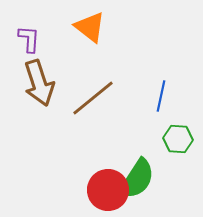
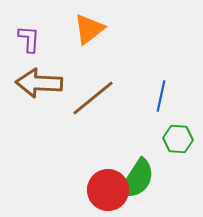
orange triangle: moved 1 px left, 2 px down; rotated 44 degrees clockwise
brown arrow: rotated 111 degrees clockwise
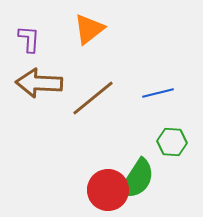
blue line: moved 3 px left, 3 px up; rotated 64 degrees clockwise
green hexagon: moved 6 px left, 3 px down
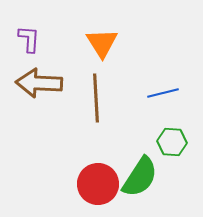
orange triangle: moved 13 px right, 14 px down; rotated 24 degrees counterclockwise
blue line: moved 5 px right
brown line: moved 3 px right; rotated 54 degrees counterclockwise
green semicircle: moved 3 px right, 2 px up
red circle: moved 10 px left, 6 px up
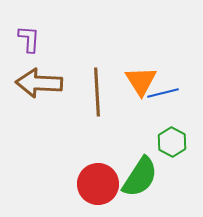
orange triangle: moved 39 px right, 38 px down
brown line: moved 1 px right, 6 px up
green hexagon: rotated 24 degrees clockwise
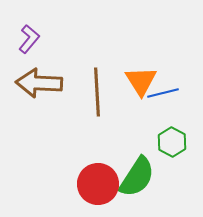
purple L-shape: rotated 36 degrees clockwise
green semicircle: moved 3 px left
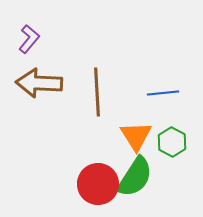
orange triangle: moved 5 px left, 55 px down
blue line: rotated 8 degrees clockwise
green semicircle: moved 2 px left
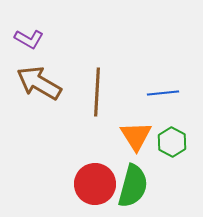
purple L-shape: rotated 80 degrees clockwise
brown arrow: rotated 27 degrees clockwise
brown line: rotated 6 degrees clockwise
green semicircle: moved 2 px left, 9 px down; rotated 18 degrees counterclockwise
red circle: moved 3 px left
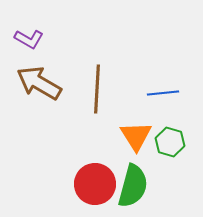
brown line: moved 3 px up
green hexagon: moved 2 px left; rotated 12 degrees counterclockwise
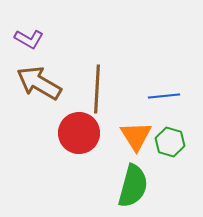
blue line: moved 1 px right, 3 px down
red circle: moved 16 px left, 51 px up
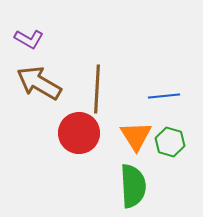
green semicircle: rotated 18 degrees counterclockwise
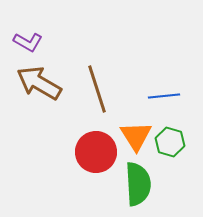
purple L-shape: moved 1 px left, 3 px down
brown line: rotated 21 degrees counterclockwise
red circle: moved 17 px right, 19 px down
green semicircle: moved 5 px right, 2 px up
